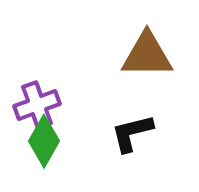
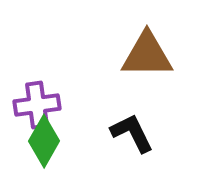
purple cross: rotated 12 degrees clockwise
black L-shape: rotated 78 degrees clockwise
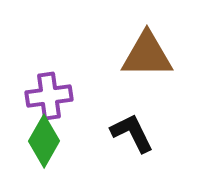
purple cross: moved 12 px right, 9 px up
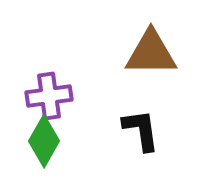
brown triangle: moved 4 px right, 2 px up
black L-shape: moved 9 px right, 3 px up; rotated 18 degrees clockwise
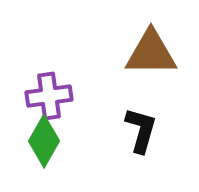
black L-shape: rotated 24 degrees clockwise
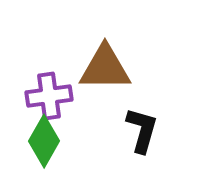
brown triangle: moved 46 px left, 15 px down
black L-shape: moved 1 px right
